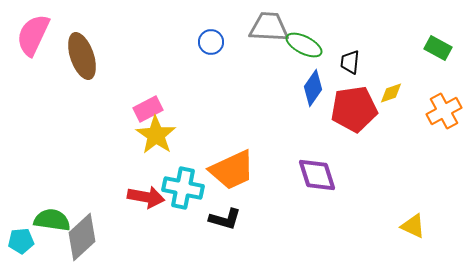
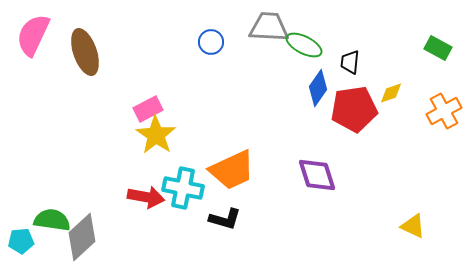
brown ellipse: moved 3 px right, 4 px up
blue diamond: moved 5 px right
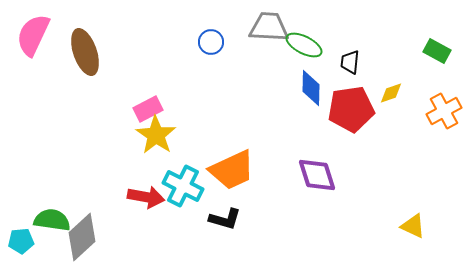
green rectangle: moved 1 px left, 3 px down
blue diamond: moved 7 px left; rotated 33 degrees counterclockwise
red pentagon: moved 3 px left
cyan cross: moved 2 px up; rotated 15 degrees clockwise
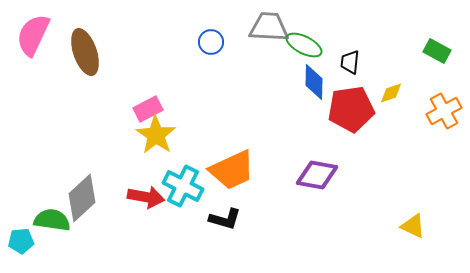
blue diamond: moved 3 px right, 6 px up
purple diamond: rotated 63 degrees counterclockwise
gray diamond: moved 39 px up
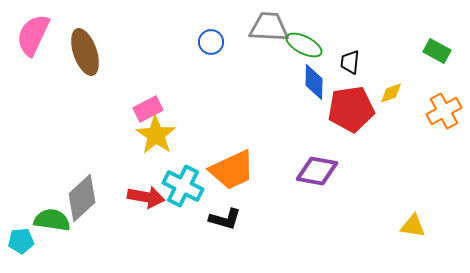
purple diamond: moved 4 px up
yellow triangle: rotated 16 degrees counterclockwise
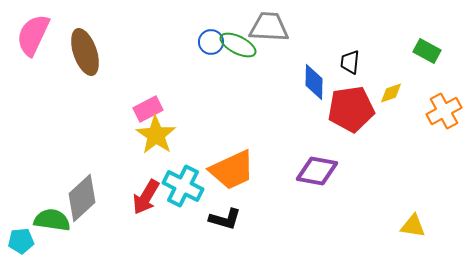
green ellipse: moved 66 px left
green rectangle: moved 10 px left
red arrow: rotated 111 degrees clockwise
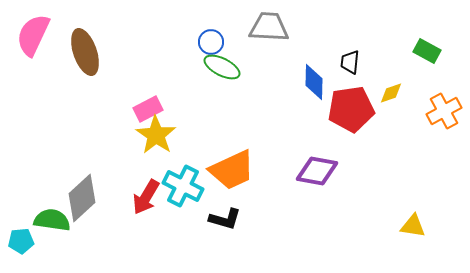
green ellipse: moved 16 px left, 22 px down
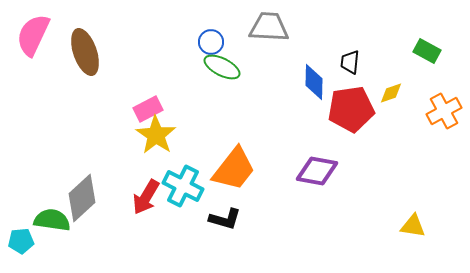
orange trapezoid: moved 2 px right, 1 px up; rotated 27 degrees counterclockwise
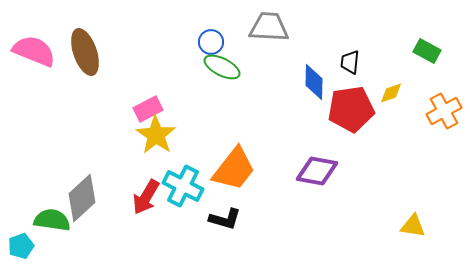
pink semicircle: moved 1 px right, 16 px down; rotated 87 degrees clockwise
cyan pentagon: moved 5 px down; rotated 15 degrees counterclockwise
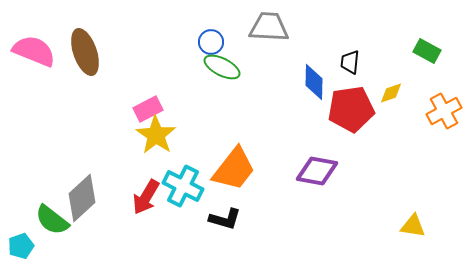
green semicircle: rotated 150 degrees counterclockwise
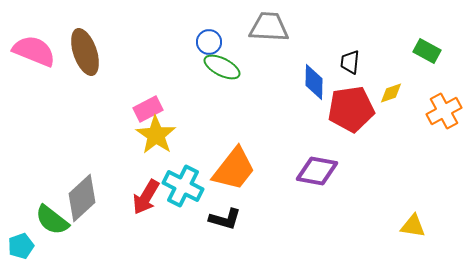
blue circle: moved 2 px left
